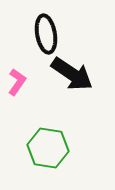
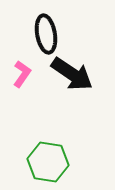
pink L-shape: moved 5 px right, 8 px up
green hexagon: moved 14 px down
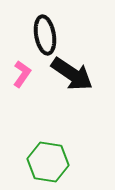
black ellipse: moved 1 px left, 1 px down
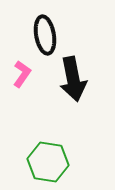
black arrow: moved 1 px right, 5 px down; rotated 45 degrees clockwise
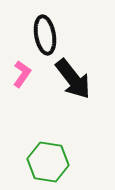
black arrow: rotated 27 degrees counterclockwise
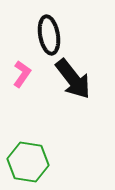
black ellipse: moved 4 px right
green hexagon: moved 20 px left
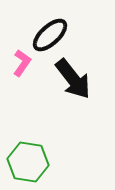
black ellipse: moved 1 px right; rotated 57 degrees clockwise
pink L-shape: moved 11 px up
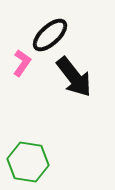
black arrow: moved 1 px right, 2 px up
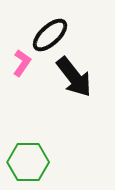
green hexagon: rotated 9 degrees counterclockwise
